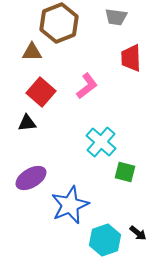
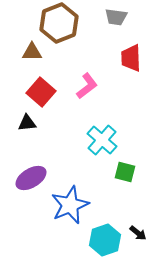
cyan cross: moved 1 px right, 2 px up
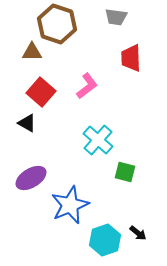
brown hexagon: moved 2 px left, 1 px down; rotated 21 degrees counterclockwise
black triangle: rotated 36 degrees clockwise
cyan cross: moved 4 px left
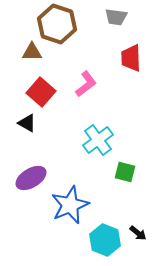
pink L-shape: moved 1 px left, 2 px up
cyan cross: rotated 12 degrees clockwise
cyan hexagon: rotated 20 degrees counterclockwise
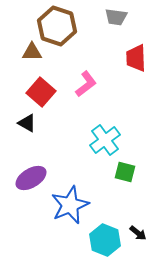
brown hexagon: moved 2 px down
red trapezoid: moved 5 px right
cyan cross: moved 7 px right
